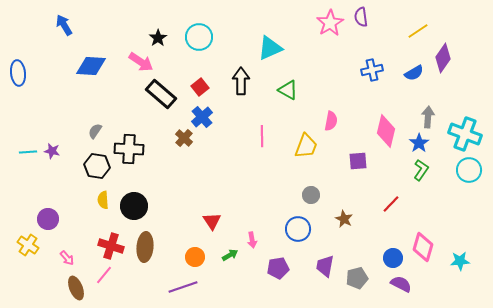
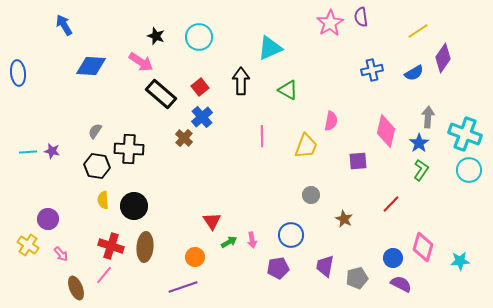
black star at (158, 38): moved 2 px left, 2 px up; rotated 18 degrees counterclockwise
blue circle at (298, 229): moved 7 px left, 6 px down
green arrow at (230, 255): moved 1 px left, 13 px up
pink arrow at (67, 258): moved 6 px left, 4 px up
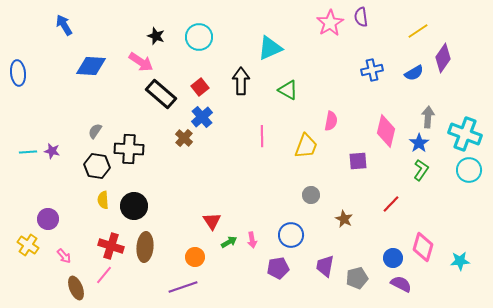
pink arrow at (61, 254): moved 3 px right, 2 px down
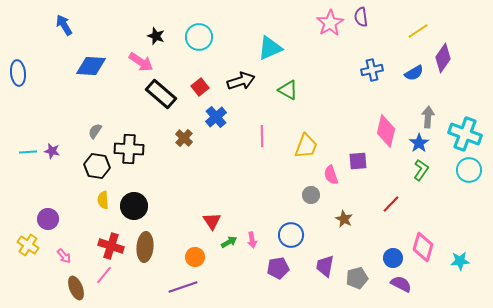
black arrow at (241, 81): rotated 72 degrees clockwise
blue cross at (202, 117): moved 14 px right
pink semicircle at (331, 121): moved 54 px down; rotated 150 degrees clockwise
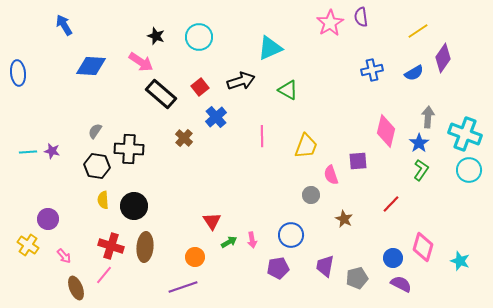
cyan star at (460, 261): rotated 24 degrees clockwise
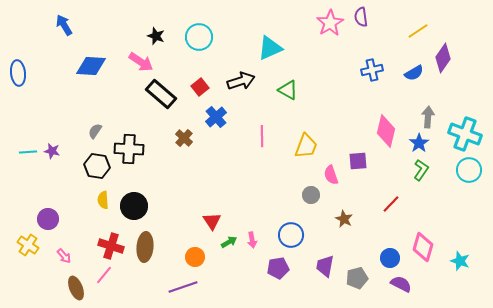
blue circle at (393, 258): moved 3 px left
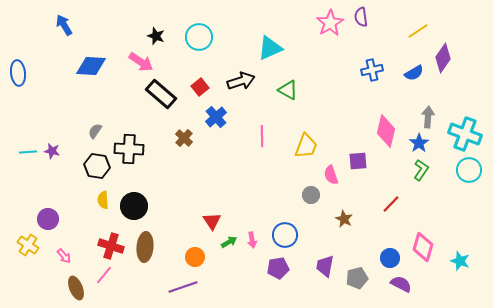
blue circle at (291, 235): moved 6 px left
